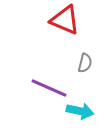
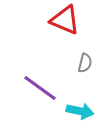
purple line: moved 9 px left; rotated 12 degrees clockwise
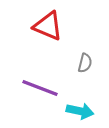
red triangle: moved 17 px left, 6 px down
purple line: rotated 15 degrees counterclockwise
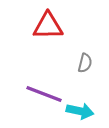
red triangle: rotated 24 degrees counterclockwise
purple line: moved 4 px right, 6 px down
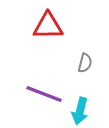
cyan arrow: rotated 92 degrees clockwise
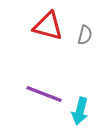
red triangle: rotated 16 degrees clockwise
gray semicircle: moved 28 px up
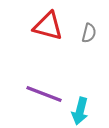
gray semicircle: moved 4 px right, 2 px up
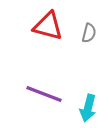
cyan arrow: moved 8 px right, 3 px up
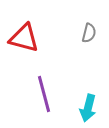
red triangle: moved 24 px left, 12 px down
purple line: rotated 54 degrees clockwise
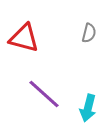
purple line: rotated 33 degrees counterclockwise
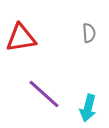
gray semicircle: rotated 18 degrees counterclockwise
red triangle: moved 3 px left; rotated 24 degrees counterclockwise
